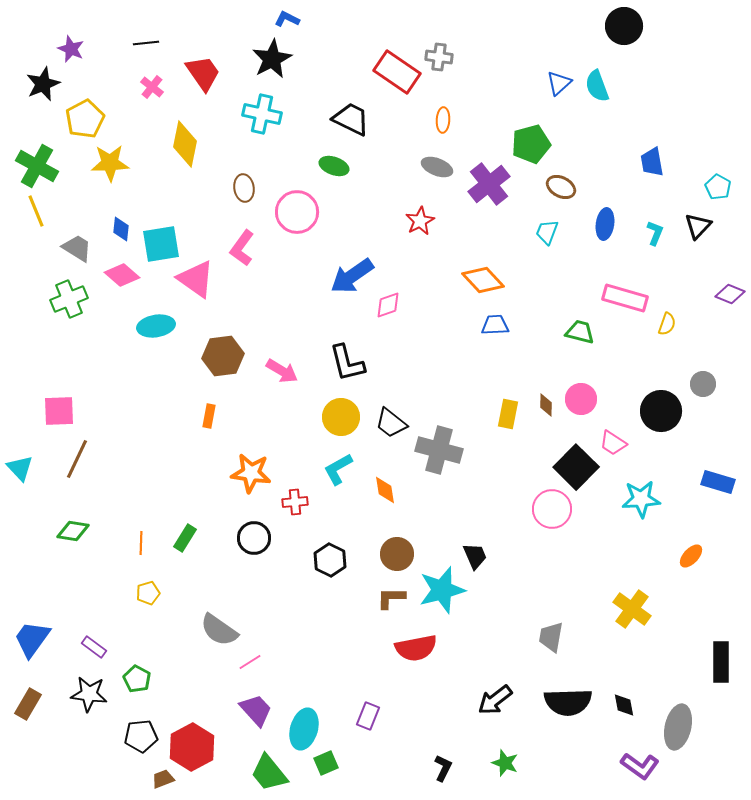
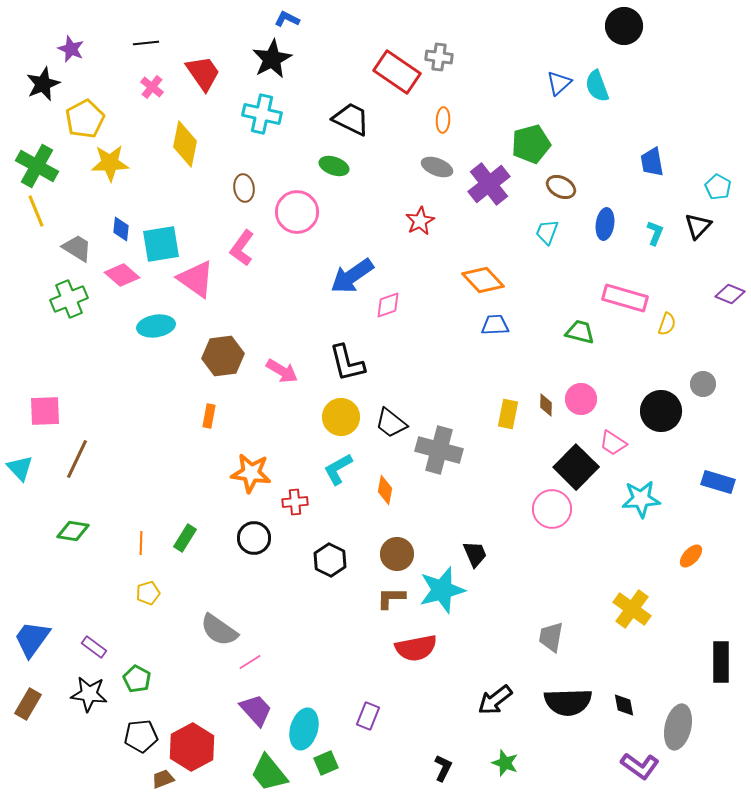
pink square at (59, 411): moved 14 px left
orange diamond at (385, 490): rotated 20 degrees clockwise
black trapezoid at (475, 556): moved 2 px up
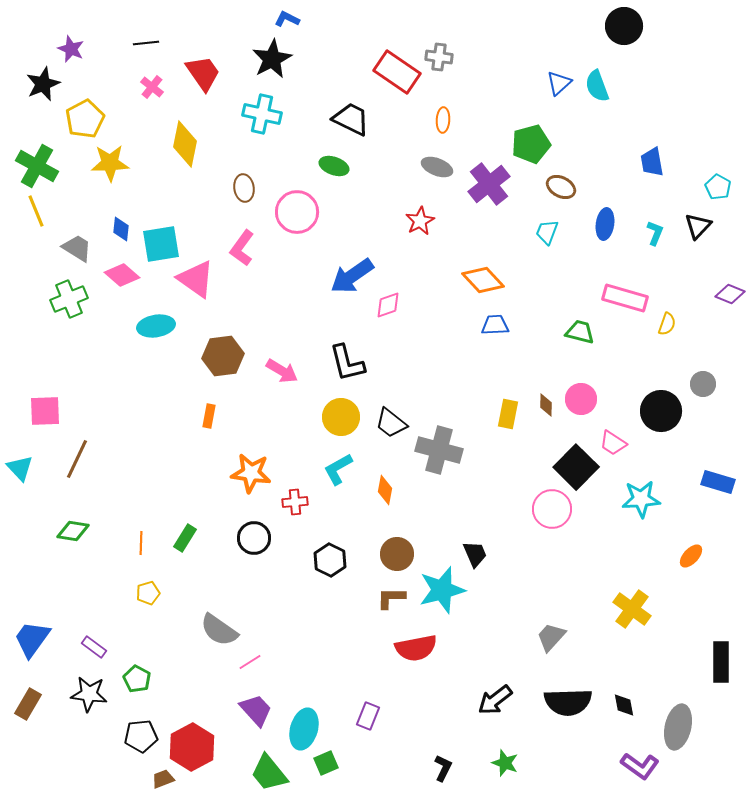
gray trapezoid at (551, 637): rotated 32 degrees clockwise
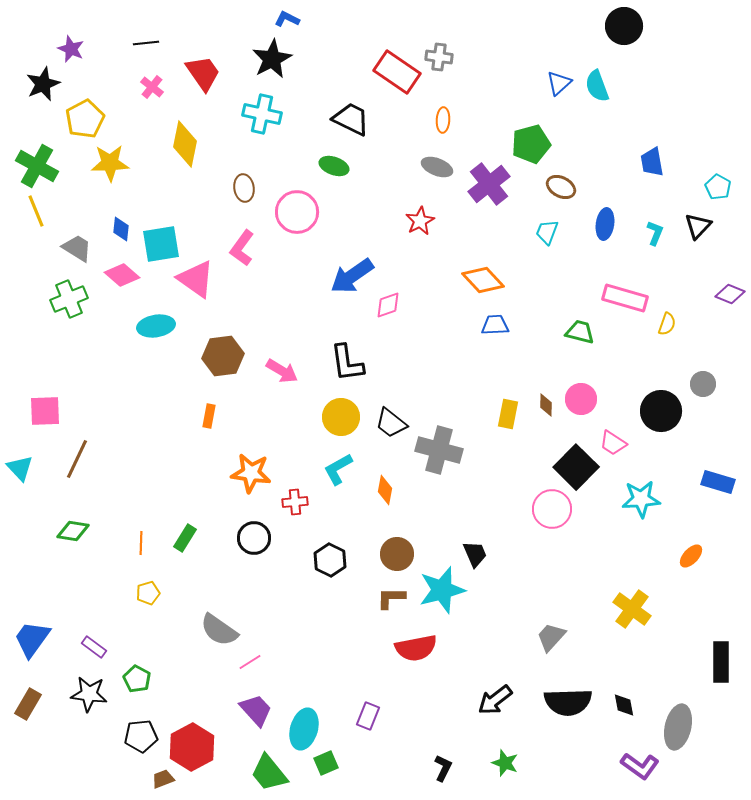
black L-shape at (347, 363): rotated 6 degrees clockwise
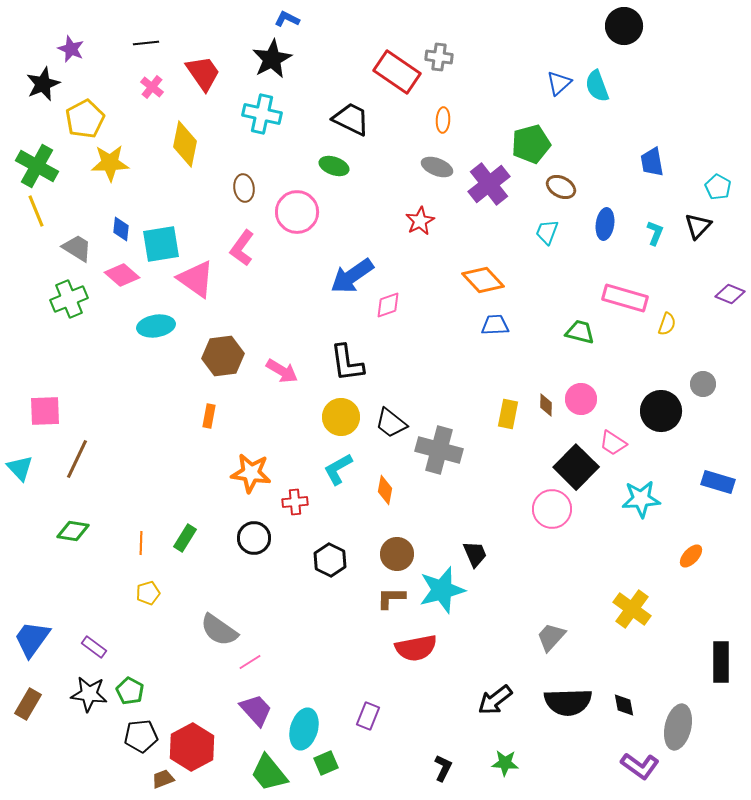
green pentagon at (137, 679): moved 7 px left, 12 px down
green star at (505, 763): rotated 16 degrees counterclockwise
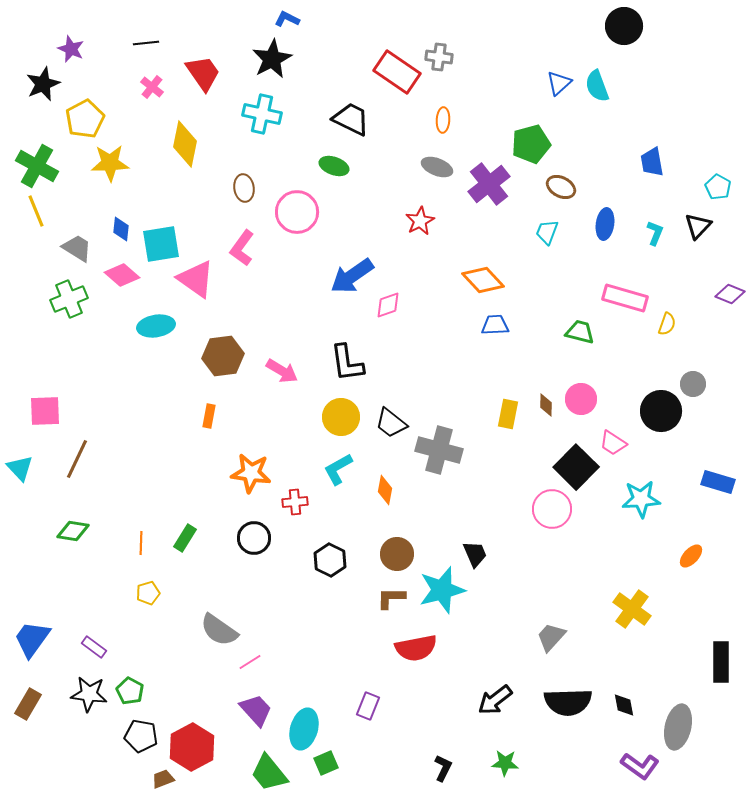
gray circle at (703, 384): moved 10 px left
purple rectangle at (368, 716): moved 10 px up
black pentagon at (141, 736): rotated 16 degrees clockwise
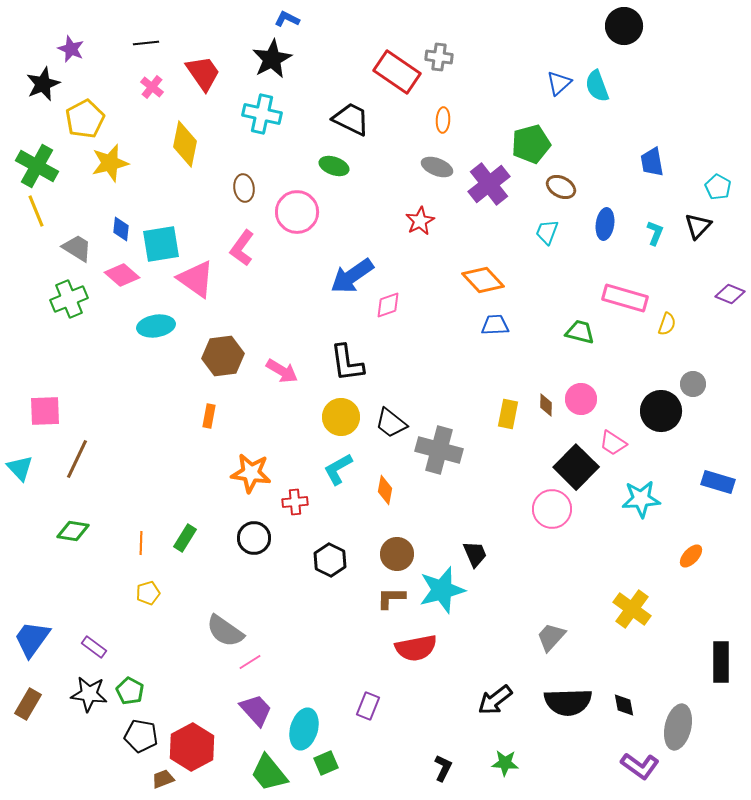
yellow star at (110, 163): rotated 12 degrees counterclockwise
gray semicircle at (219, 630): moved 6 px right, 1 px down
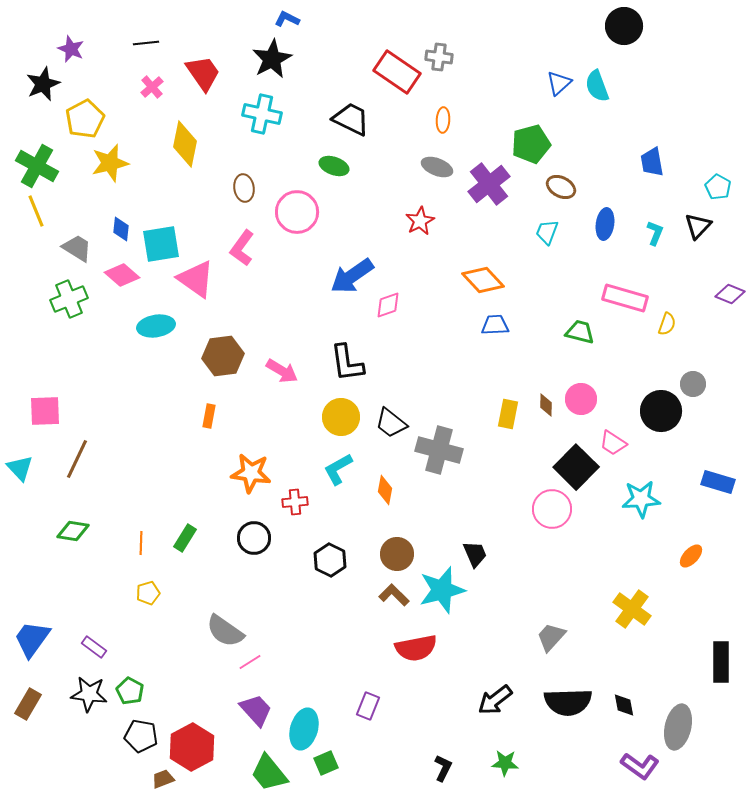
pink cross at (152, 87): rotated 10 degrees clockwise
brown L-shape at (391, 598): moved 3 px right, 3 px up; rotated 44 degrees clockwise
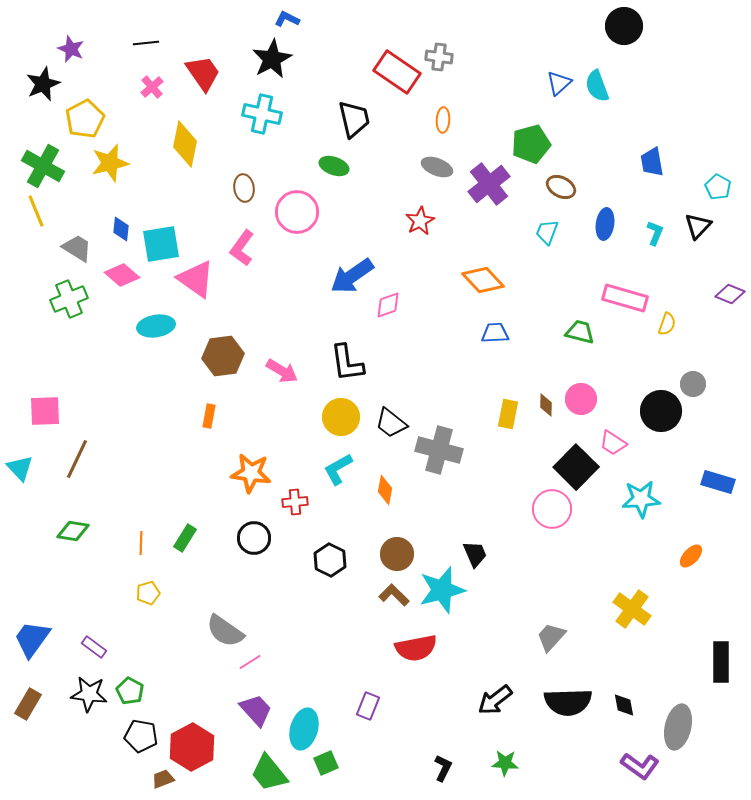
black trapezoid at (351, 119): moved 3 px right; rotated 51 degrees clockwise
green cross at (37, 166): moved 6 px right
blue trapezoid at (495, 325): moved 8 px down
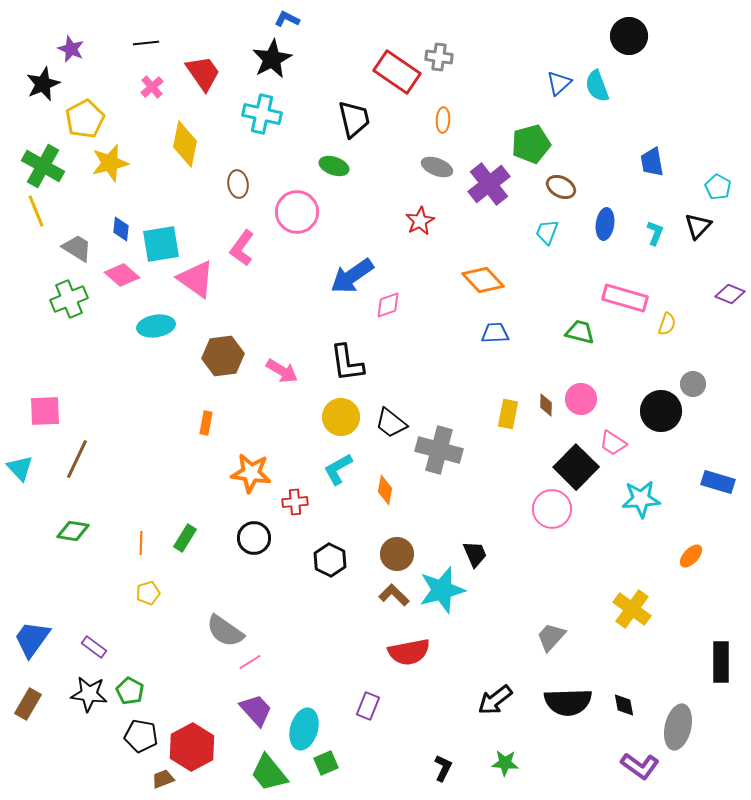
black circle at (624, 26): moved 5 px right, 10 px down
brown ellipse at (244, 188): moved 6 px left, 4 px up
orange rectangle at (209, 416): moved 3 px left, 7 px down
red semicircle at (416, 648): moved 7 px left, 4 px down
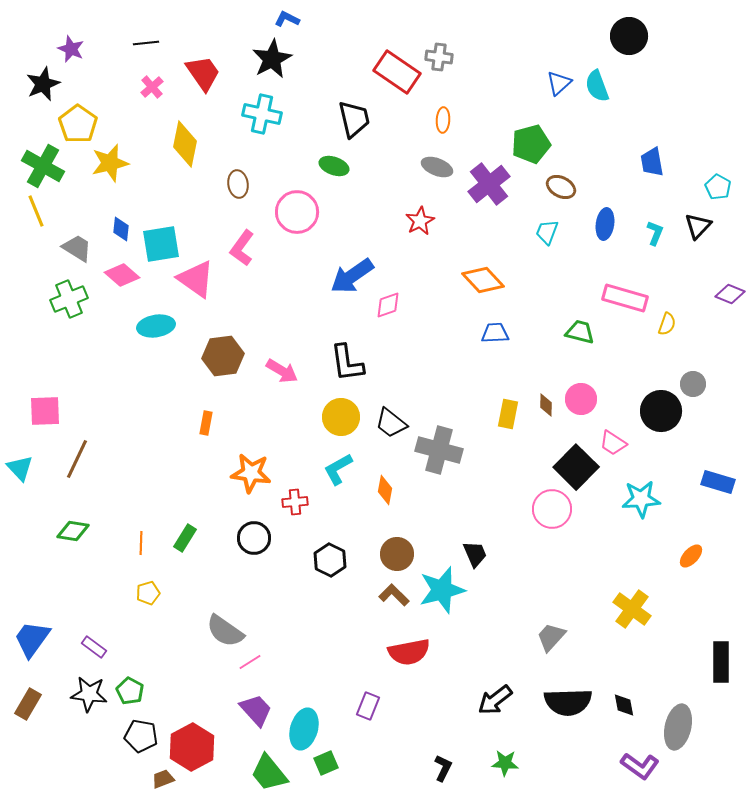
yellow pentagon at (85, 119): moved 7 px left, 5 px down; rotated 9 degrees counterclockwise
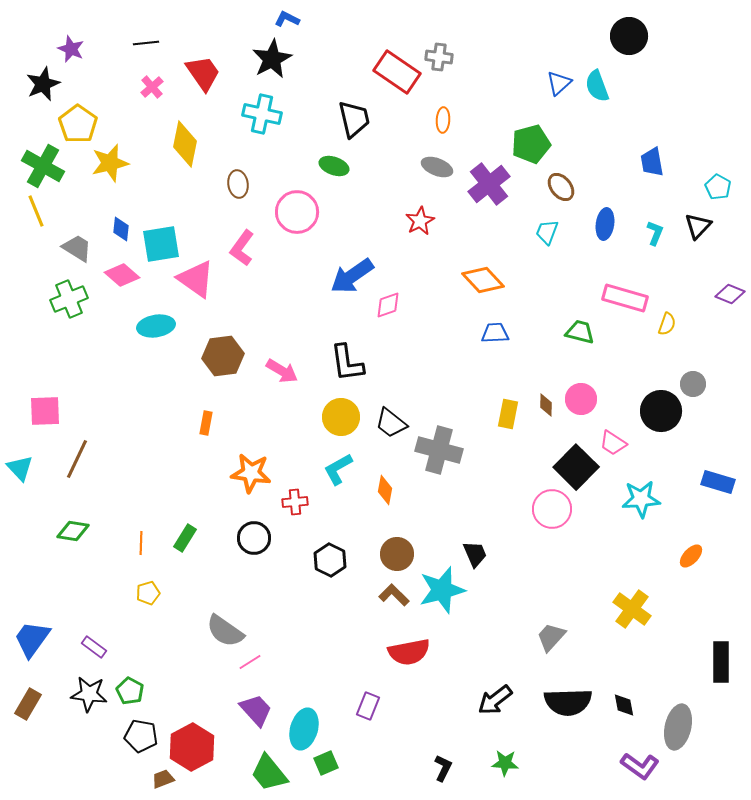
brown ellipse at (561, 187): rotated 24 degrees clockwise
